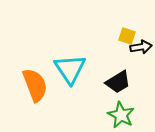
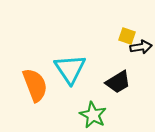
green star: moved 28 px left
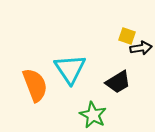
black arrow: moved 1 px down
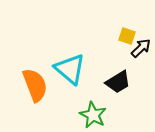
black arrow: rotated 35 degrees counterclockwise
cyan triangle: rotated 16 degrees counterclockwise
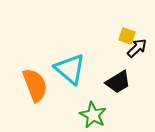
black arrow: moved 4 px left
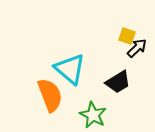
orange semicircle: moved 15 px right, 10 px down
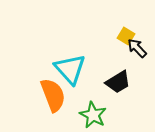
yellow square: moved 1 px left; rotated 12 degrees clockwise
black arrow: rotated 90 degrees counterclockwise
cyan triangle: rotated 8 degrees clockwise
orange semicircle: moved 3 px right
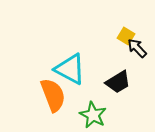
cyan triangle: rotated 20 degrees counterclockwise
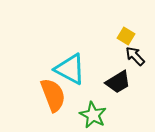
black arrow: moved 2 px left, 8 px down
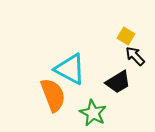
green star: moved 2 px up
